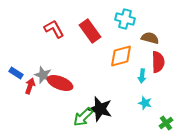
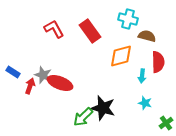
cyan cross: moved 3 px right
brown semicircle: moved 3 px left, 2 px up
blue rectangle: moved 3 px left, 1 px up
black star: moved 3 px right, 1 px up
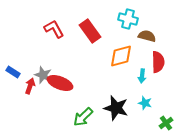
black star: moved 13 px right
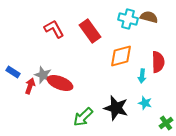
brown semicircle: moved 2 px right, 19 px up
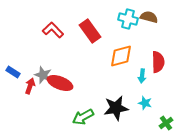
red L-shape: moved 1 px left, 1 px down; rotated 15 degrees counterclockwise
black star: rotated 25 degrees counterclockwise
green arrow: rotated 15 degrees clockwise
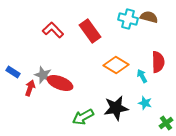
orange diamond: moved 5 px left, 9 px down; rotated 45 degrees clockwise
cyan arrow: rotated 144 degrees clockwise
red arrow: moved 2 px down
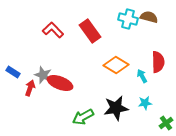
cyan star: rotated 24 degrees counterclockwise
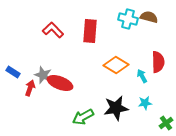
red rectangle: rotated 40 degrees clockwise
